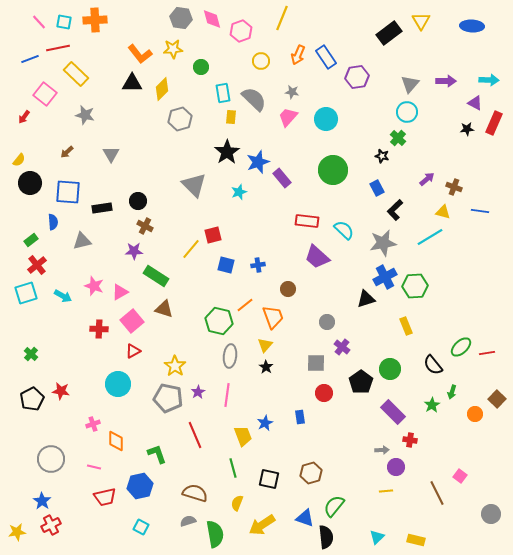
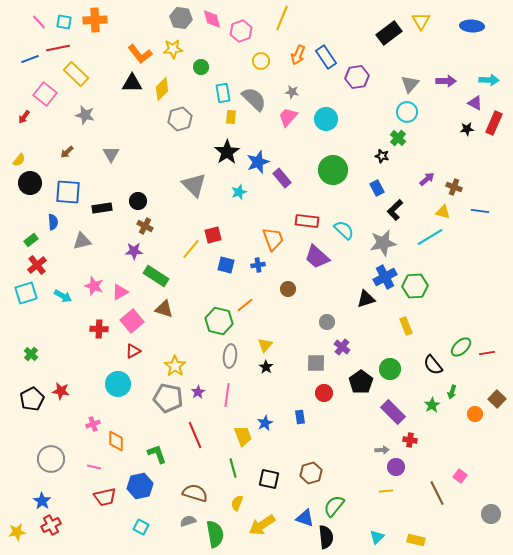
orange trapezoid at (273, 317): moved 78 px up
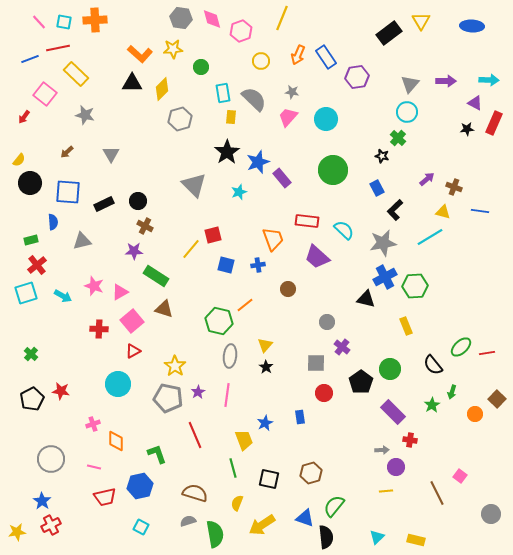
orange L-shape at (140, 54): rotated 10 degrees counterclockwise
black rectangle at (102, 208): moved 2 px right, 4 px up; rotated 18 degrees counterclockwise
green rectangle at (31, 240): rotated 24 degrees clockwise
black triangle at (366, 299): rotated 30 degrees clockwise
yellow trapezoid at (243, 436): moved 1 px right, 4 px down
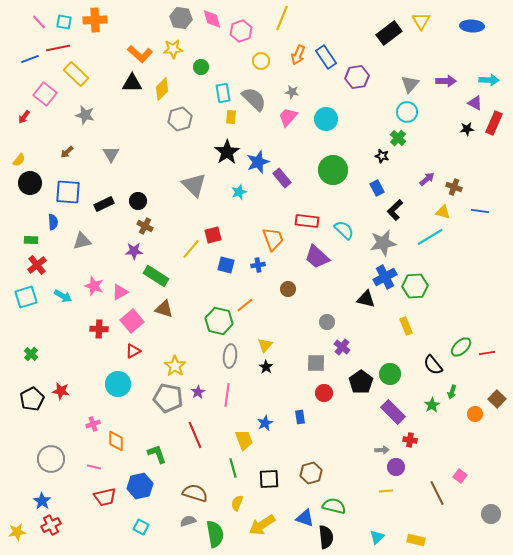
green rectangle at (31, 240): rotated 16 degrees clockwise
cyan square at (26, 293): moved 4 px down
green circle at (390, 369): moved 5 px down
black square at (269, 479): rotated 15 degrees counterclockwise
green semicircle at (334, 506): rotated 65 degrees clockwise
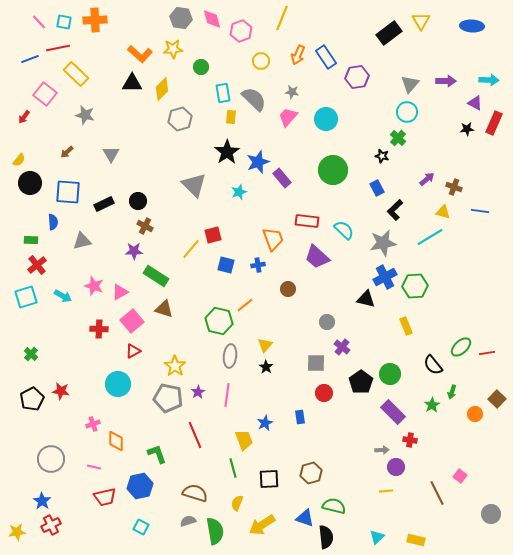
green semicircle at (215, 534): moved 3 px up
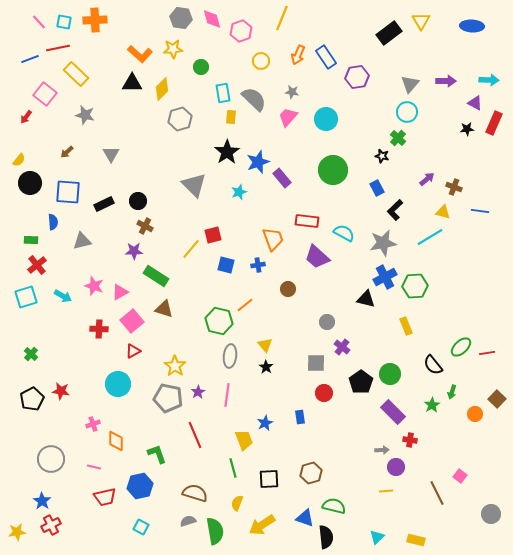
red arrow at (24, 117): moved 2 px right
cyan semicircle at (344, 230): moved 3 px down; rotated 15 degrees counterclockwise
yellow triangle at (265, 345): rotated 21 degrees counterclockwise
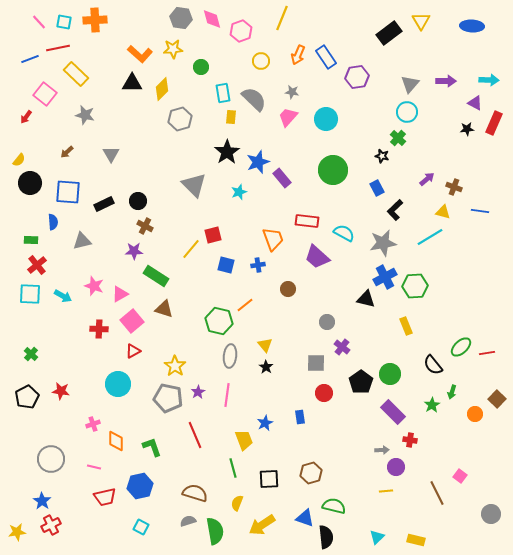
pink triangle at (120, 292): moved 2 px down
cyan square at (26, 297): moved 4 px right, 3 px up; rotated 20 degrees clockwise
black pentagon at (32, 399): moved 5 px left, 2 px up
green L-shape at (157, 454): moved 5 px left, 7 px up
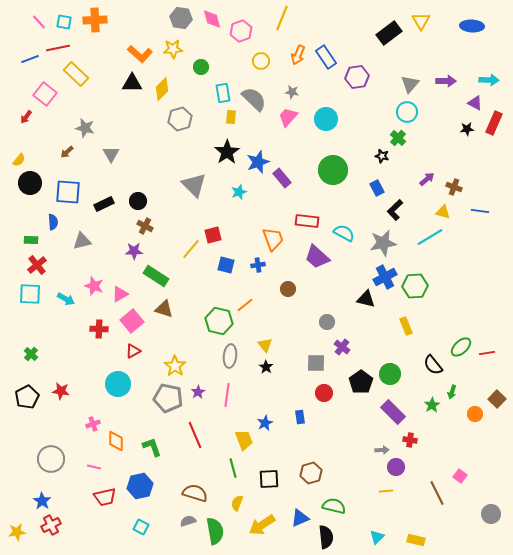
gray star at (85, 115): moved 13 px down
cyan arrow at (63, 296): moved 3 px right, 3 px down
blue triangle at (305, 518): moved 5 px left; rotated 42 degrees counterclockwise
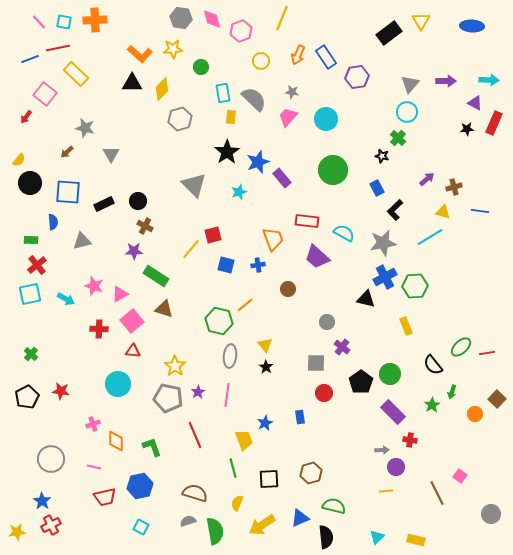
brown cross at (454, 187): rotated 35 degrees counterclockwise
cyan square at (30, 294): rotated 15 degrees counterclockwise
red triangle at (133, 351): rotated 35 degrees clockwise
